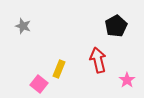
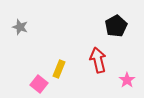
gray star: moved 3 px left, 1 px down
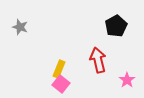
pink square: moved 22 px right
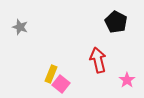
black pentagon: moved 4 px up; rotated 15 degrees counterclockwise
yellow rectangle: moved 8 px left, 5 px down
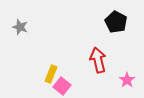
pink square: moved 1 px right, 2 px down
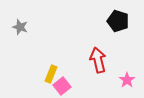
black pentagon: moved 2 px right, 1 px up; rotated 10 degrees counterclockwise
pink square: rotated 12 degrees clockwise
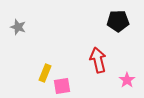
black pentagon: rotated 20 degrees counterclockwise
gray star: moved 2 px left
yellow rectangle: moved 6 px left, 1 px up
pink square: rotated 30 degrees clockwise
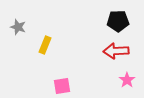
red arrow: moved 18 px right, 9 px up; rotated 80 degrees counterclockwise
yellow rectangle: moved 28 px up
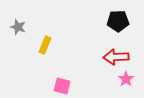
red arrow: moved 6 px down
pink star: moved 1 px left, 1 px up
pink square: rotated 24 degrees clockwise
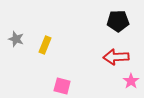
gray star: moved 2 px left, 12 px down
pink star: moved 5 px right, 2 px down
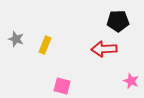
red arrow: moved 12 px left, 8 px up
pink star: rotated 14 degrees counterclockwise
